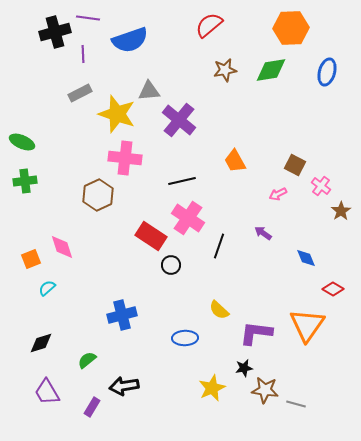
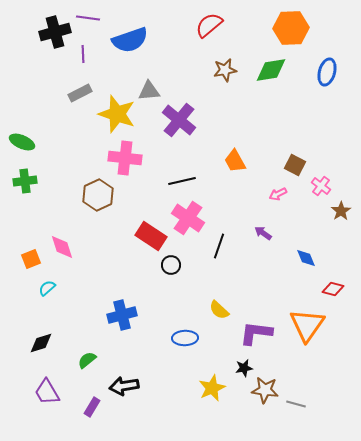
red diamond at (333, 289): rotated 15 degrees counterclockwise
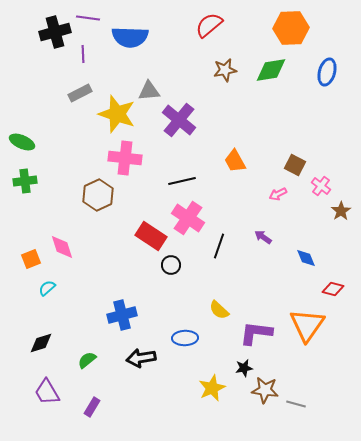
blue semicircle at (130, 40): moved 3 px up; rotated 21 degrees clockwise
purple arrow at (263, 233): moved 4 px down
black arrow at (124, 386): moved 17 px right, 28 px up
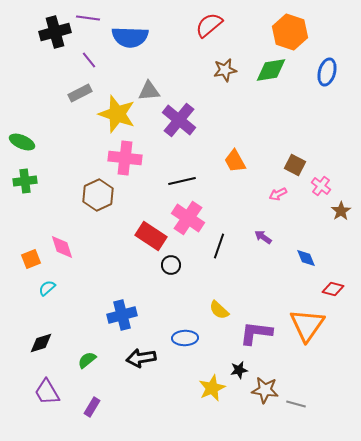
orange hexagon at (291, 28): moved 1 px left, 4 px down; rotated 20 degrees clockwise
purple line at (83, 54): moved 6 px right, 6 px down; rotated 36 degrees counterclockwise
black star at (244, 368): moved 5 px left, 2 px down
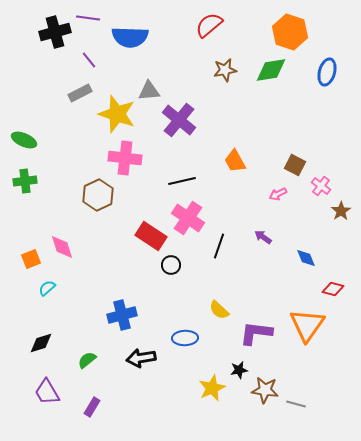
green ellipse at (22, 142): moved 2 px right, 2 px up
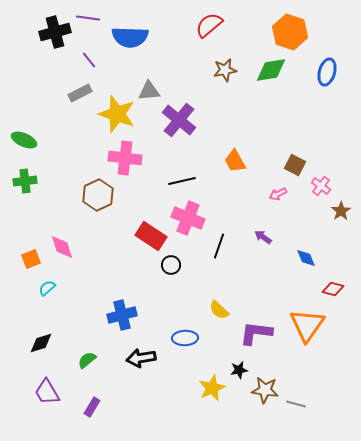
pink cross at (188, 218): rotated 12 degrees counterclockwise
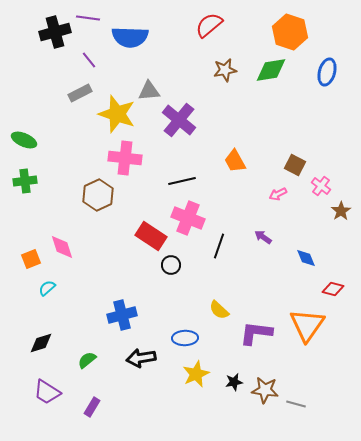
black star at (239, 370): moved 5 px left, 12 px down
yellow star at (212, 388): moved 16 px left, 14 px up
purple trapezoid at (47, 392): rotated 28 degrees counterclockwise
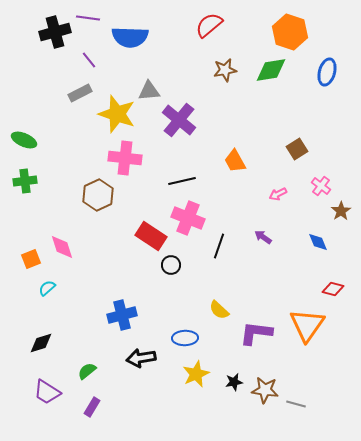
brown square at (295, 165): moved 2 px right, 16 px up; rotated 30 degrees clockwise
blue diamond at (306, 258): moved 12 px right, 16 px up
green semicircle at (87, 360): moved 11 px down
